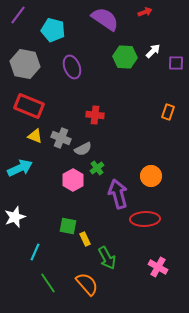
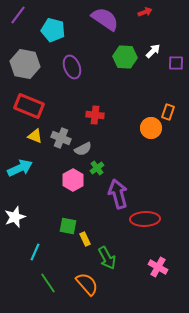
orange circle: moved 48 px up
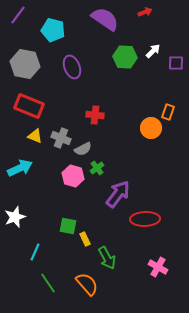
pink hexagon: moved 4 px up; rotated 15 degrees counterclockwise
purple arrow: rotated 52 degrees clockwise
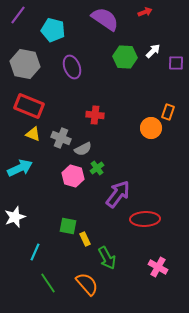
yellow triangle: moved 2 px left, 2 px up
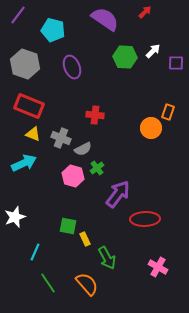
red arrow: rotated 24 degrees counterclockwise
gray hexagon: rotated 8 degrees clockwise
cyan arrow: moved 4 px right, 5 px up
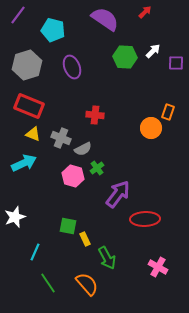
gray hexagon: moved 2 px right, 1 px down; rotated 24 degrees clockwise
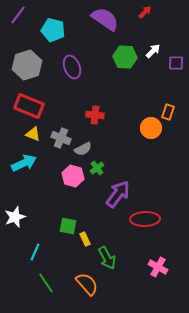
green line: moved 2 px left
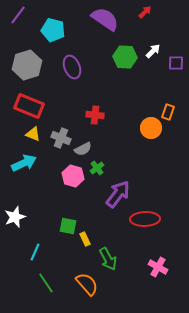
green arrow: moved 1 px right, 1 px down
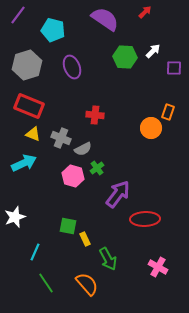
purple square: moved 2 px left, 5 px down
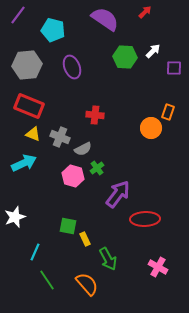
gray hexagon: rotated 12 degrees clockwise
gray cross: moved 1 px left, 1 px up
green line: moved 1 px right, 3 px up
